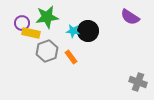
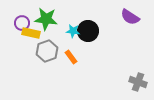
green star: moved 1 px left, 2 px down; rotated 15 degrees clockwise
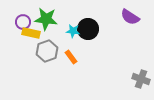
purple circle: moved 1 px right, 1 px up
black circle: moved 2 px up
gray cross: moved 3 px right, 3 px up
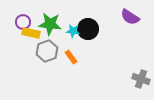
green star: moved 4 px right, 5 px down
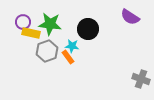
cyan star: moved 1 px left, 15 px down
orange rectangle: moved 3 px left
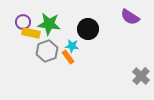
green star: moved 1 px left
gray cross: moved 3 px up; rotated 24 degrees clockwise
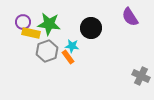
purple semicircle: rotated 24 degrees clockwise
black circle: moved 3 px right, 1 px up
gray cross: rotated 18 degrees counterclockwise
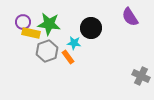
cyan star: moved 2 px right, 3 px up
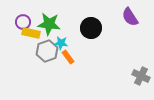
cyan star: moved 13 px left
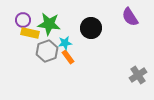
purple circle: moved 2 px up
yellow rectangle: moved 1 px left
cyan star: moved 4 px right; rotated 16 degrees counterclockwise
gray cross: moved 3 px left, 1 px up; rotated 30 degrees clockwise
